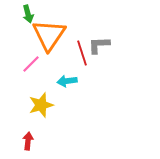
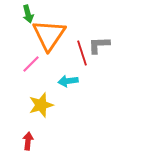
cyan arrow: moved 1 px right
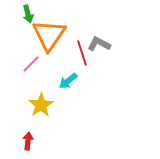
gray L-shape: moved 1 px up; rotated 30 degrees clockwise
cyan arrow: rotated 30 degrees counterclockwise
yellow star: rotated 15 degrees counterclockwise
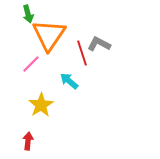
cyan arrow: moved 1 px right; rotated 78 degrees clockwise
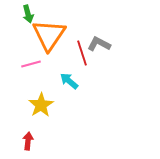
pink line: rotated 30 degrees clockwise
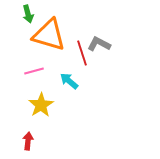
orange triangle: rotated 48 degrees counterclockwise
pink line: moved 3 px right, 7 px down
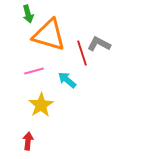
cyan arrow: moved 2 px left, 1 px up
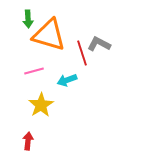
green arrow: moved 5 px down; rotated 12 degrees clockwise
cyan arrow: rotated 60 degrees counterclockwise
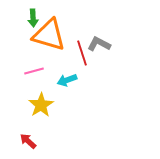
green arrow: moved 5 px right, 1 px up
red arrow: rotated 54 degrees counterclockwise
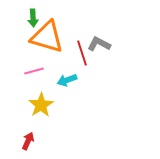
orange triangle: moved 2 px left, 2 px down
red arrow: rotated 72 degrees clockwise
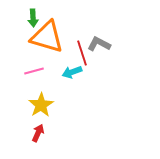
cyan arrow: moved 5 px right, 8 px up
red arrow: moved 10 px right, 8 px up
